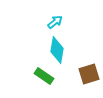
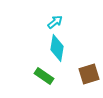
cyan diamond: moved 2 px up
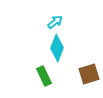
cyan diamond: rotated 12 degrees clockwise
green rectangle: rotated 30 degrees clockwise
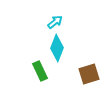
green rectangle: moved 4 px left, 5 px up
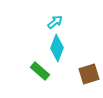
green rectangle: rotated 24 degrees counterclockwise
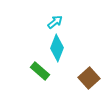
brown square: moved 4 px down; rotated 25 degrees counterclockwise
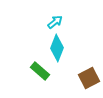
brown square: rotated 15 degrees clockwise
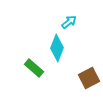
cyan arrow: moved 14 px right
green rectangle: moved 6 px left, 3 px up
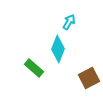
cyan arrow: rotated 21 degrees counterclockwise
cyan diamond: moved 1 px right, 1 px down
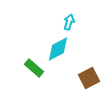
cyan arrow: rotated 14 degrees counterclockwise
cyan diamond: rotated 40 degrees clockwise
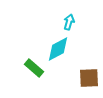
brown square: rotated 25 degrees clockwise
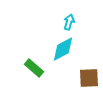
cyan diamond: moved 5 px right
